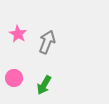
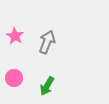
pink star: moved 3 px left, 2 px down
green arrow: moved 3 px right, 1 px down
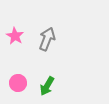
gray arrow: moved 3 px up
pink circle: moved 4 px right, 5 px down
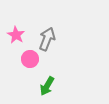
pink star: moved 1 px right, 1 px up
pink circle: moved 12 px right, 24 px up
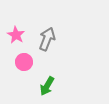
pink circle: moved 6 px left, 3 px down
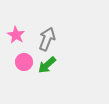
green arrow: moved 21 px up; rotated 18 degrees clockwise
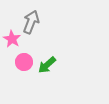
pink star: moved 4 px left, 4 px down
gray arrow: moved 16 px left, 17 px up
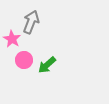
pink circle: moved 2 px up
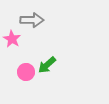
gray arrow: moved 1 px right, 2 px up; rotated 70 degrees clockwise
pink circle: moved 2 px right, 12 px down
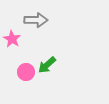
gray arrow: moved 4 px right
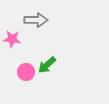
pink star: rotated 24 degrees counterclockwise
